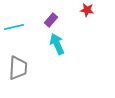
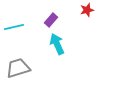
red star: rotated 24 degrees counterclockwise
gray trapezoid: rotated 110 degrees counterclockwise
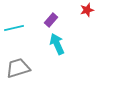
cyan line: moved 1 px down
